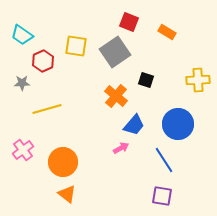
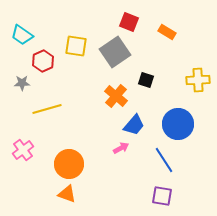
orange circle: moved 6 px right, 2 px down
orange triangle: rotated 18 degrees counterclockwise
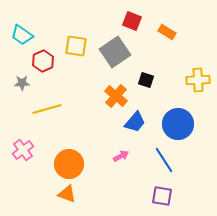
red square: moved 3 px right, 1 px up
blue trapezoid: moved 1 px right, 3 px up
pink arrow: moved 8 px down
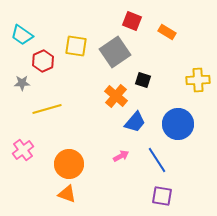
black square: moved 3 px left
blue line: moved 7 px left
